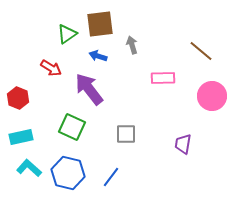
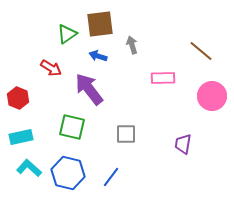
green square: rotated 12 degrees counterclockwise
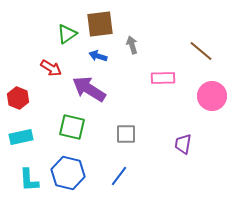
purple arrow: rotated 20 degrees counterclockwise
cyan L-shape: moved 12 px down; rotated 135 degrees counterclockwise
blue line: moved 8 px right, 1 px up
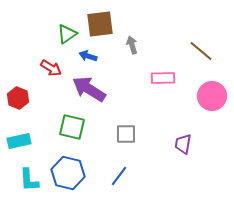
blue arrow: moved 10 px left
cyan rectangle: moved 2 px left, 4 px down
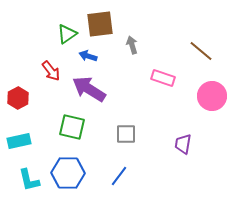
red arrow: moved 3 px down; rotated 20 degrees clockwise
pink rectangle: rotated 20 degrees clockwise
red hexagon: rotated 10 degrees clockwise
blue hexagon: rotated 12 degrees counterclockwise
cyan L-shape: rotated 10 degrees counterclockwise
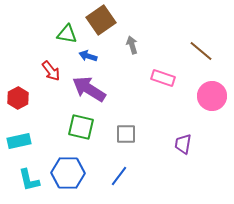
brown square: moved 1 px right, 4 px up; rotated 28 degrees counterclockwise
green triangle: rotated 45 degrees clockwise
green square: moved 9 px right
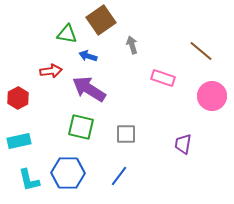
red arrow: rotated 60 degrees counterclockwise
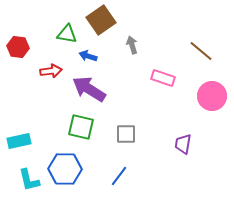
red hexagon: moved 51 px up; rotated 25 degrees counterclockwise
blue hexagon: moved 3 px left, 4 px up
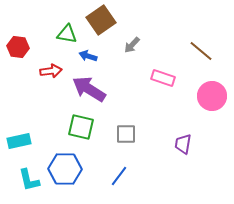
gray arrow: rotated 120 degrees counterclockwise
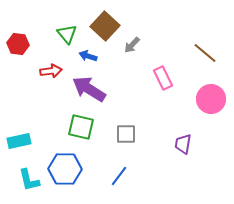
brown square: moved 4 px right, 6 px down; rotated 12 degrees counterclockwise
green triangle: rotated 40 degrees clockwise
red hexagon: moved 3 px up
brown line: moved 4 px right, 2 px down
pink rectangle: rotated 45 degrees clockwise
pink circle: moved 1 px left, 3 px down
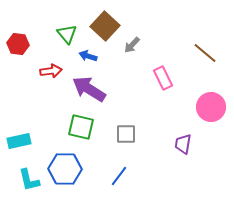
pink circle: moved 8 px down
